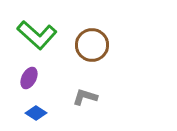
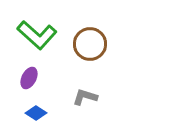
brown circle: moved 2 px left, 1 px up
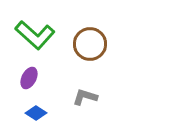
green L-shape: moved 2 px left
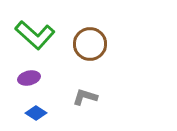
purple ellipse: rotated 50 degrees clockwise
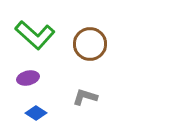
purple ellipse: moved 1 px left
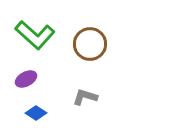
purple ellipse: moved 2 px left, 1 px down; rotated 15 degrees counterclockwise
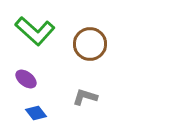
green L-shape: moved 4 px up
purple ellipse: rotated 65 degrees clockwise
blue diamond: rotated 20 degrees clockwise
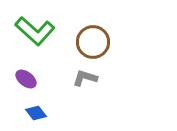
brown circle: moved 3 px right, 2 px up
gray L-shape: moved 19 px up
